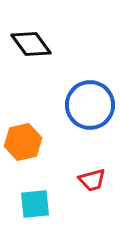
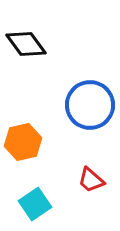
black diamond: moved 5 px left
red trapezoid: moved 1 px left; rotated 56 degrees clockwise
cyan square: rotated 28 degrees counterclockwise
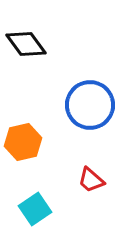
cyan square: moved 5 px down
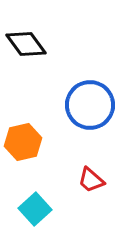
cyan square: rotated 8 degrees counterclockwise
